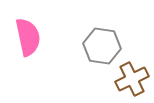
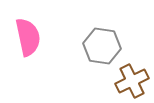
brown cross: moved 2 px down
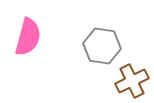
pink semicircle: rotated 27 degrees clockwise
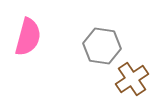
brown cross: moved 2 px up; rotated 8 degrees counterclockwise
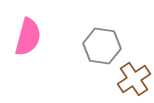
brown cross: moved 2 px right
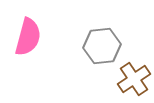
gray hexagon: rotated 15 degrees counterclockwise
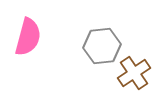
brown cross: moved 6 px up
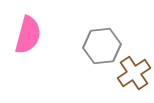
pink semicircle: moved 2 px up
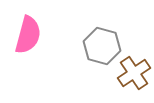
gray hexagon: rotated 21 degrees clockwise
